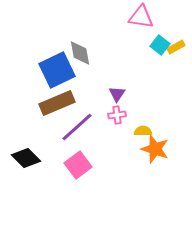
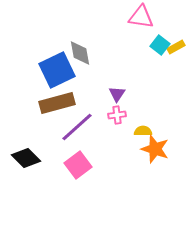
brown rectangle: rotated 8 degrees clockwise
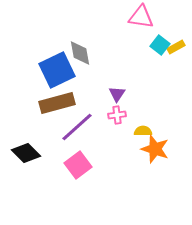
black diamond: moved 5 px up
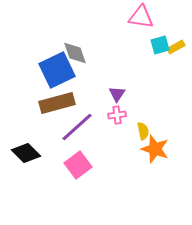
cyan square: rotated 36 degrees clockwise
gray diamond: moved 5 px left; rotated 8 degrees counterclockwise
yellow semicircle: rotated 78 degrees clockwise
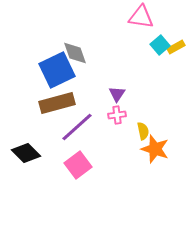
cyan square: rotated 24 degrees counterclockwise
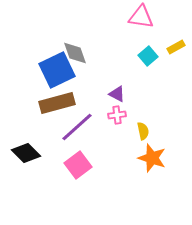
cyan square: moved 12 px left, 11 px down
purple triangle: rotated 36 degrees counterclockwise
orange star: moved 3 px left, 9 px down
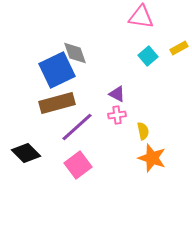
yellow rectangle: moved 3 px right, 1 px down
